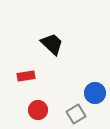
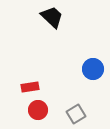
black trapezoid: moved 27 px up
red rectangle: moved 4 px right, 11 px down
blue circle: moved 2 px left, 24 px up
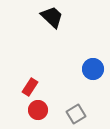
red rectangle: rotated 48 degrees counterclockwise
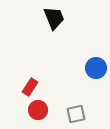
black trapezoid: moved 2 px right, 1 px down; rotated 25 degrees clockwise
blue circle: moved 3 px right, 1 px up
gray square: rotated 18 degrees clockwise
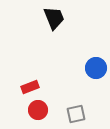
red rectangle: rotated 36 degrees clockwise
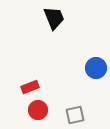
gray square: moved 1 px left, 1 px down
